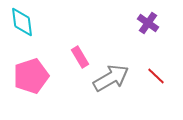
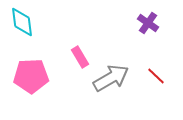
pink pentagon: rotated 16 degrees clockwise
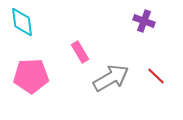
purple cross: moved 4 px left, 2 px up; rotated 15 degrees counterclockwise
pink rectangle: moved 5 px up
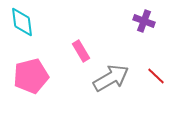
pink rectangle: moved 1 px right, 1 px up
pink pentagon: rotated 12 degrees counterclockwise
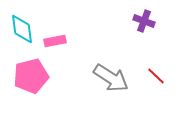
cyan diamond: moved 7 px down
pink rectangle: moved 26 px left, 10 px up; rotated 70 degrees counterclockwise
gray arrow: rotated 63 degrees clockwise
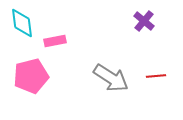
purple cross: rotated 20 degrees clockwise
cyan diamond: moved 6 px up
red line: rotated 48 degrees counterclockwise
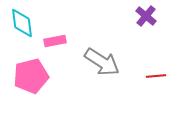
purple cross: moved 2 px right, 5 px up
gray arrow: moved 9 px left, 16 px up
